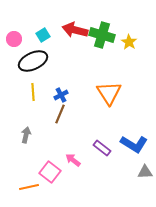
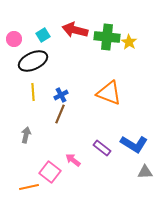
green cross: moved 5 px right, 2 px down; rotated 10 degrees counterclockwise
orange triangle: rotated 36 degrees counterclockwise
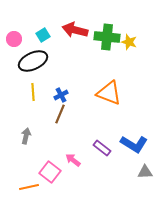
yellow star: rotated 14 degrees counterclockwise
gray arrow: moved 1 px down
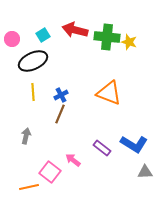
pink circle: moved 2 px left
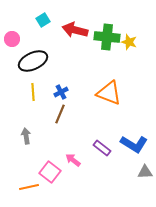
cyan square: moved 15 px up
blue cross: moved 3 px up
gray arrow: rotated 21 degrees counterclockwise
